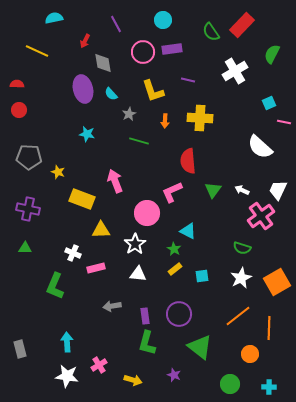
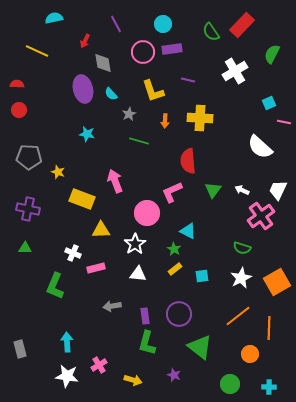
cyan circle at (163, 20): moved 4 px down
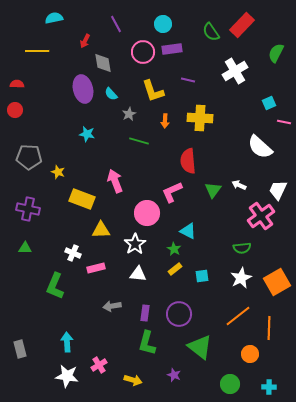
yellow line at (37, 51): rotated 25 degrees counterclockwise
green semicircle at (272, 54): moved 4 px right, 1 px up
red circle at (19, 110): moved 4 px left
white arrow at (242, 190): moved 3 px left, 5 px up
green semicircle at (242, 248): rotated 24 degrees counterclockwise
purple rectangle at (145, 316): moved 3 px up; rotated 14 degrees clockwise
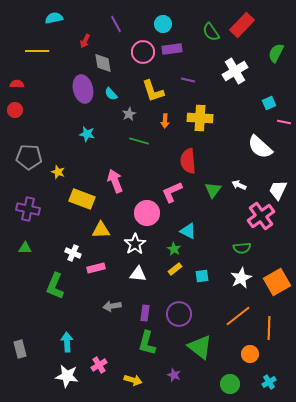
cyan cross at (269, 387): moved 5 px up; rotated 32 degrees counterclockwise
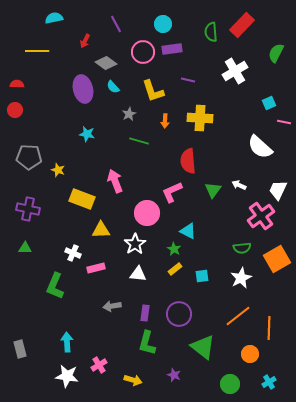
green semicircle at (211, 32): rotated 30 degrees clockwise
gray diamond at (103, 63): moved 3 px right; rotated 45 degrees counterclockwise
cyan semicircle at (111, 94): moved 2 px right, 7 px up
yellow star at (58, 172): moved 2 px up
orange square at (277, 282): moved 23 px up
green triangle at (200, 347): moved 3 px right
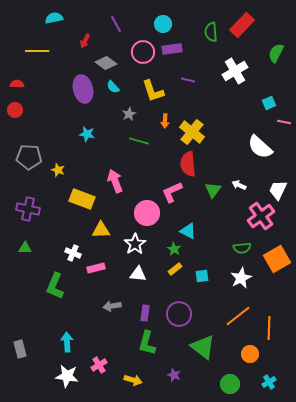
yellow cross at (200, 118): moved 8 px left, 14 px down; rotated 35 degrees clockwise
red semicircle at (188, 161): moved 3 px down
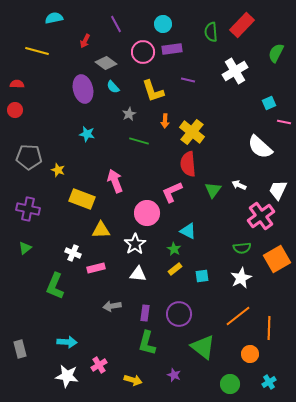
yellow line at (37, 51): rotated 15 degrees clockwise
green triangle at (25, 248): rotated 40 degrees counterclockwise
cyan arrow at (67, 342): rotated 96 degrees clockwise
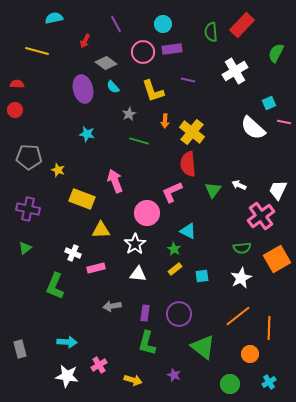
white semicircle at (260, 147): moved 7 px left, 19 px up
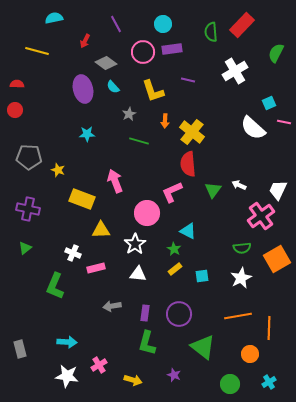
cyan star at (87, 134): rotated 14 degrees counterclockwise
orange line at (238, 316): rotated 28 degrees clockwise
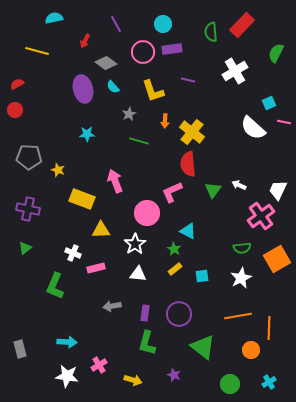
red semicircle at (17, 84): rotated 32 degrees counterclockwise
orange circle at (250, 354): moved 1 px right, 4 px up
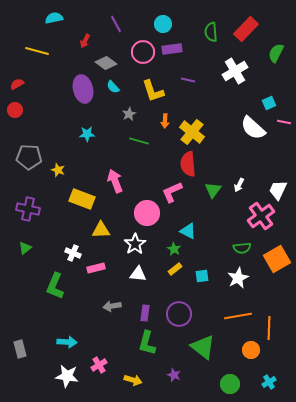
red rectangle at (242, 25): moved 4 px right, 4 px down
white arrow at (239, 185): rotated 88 degrees counterclockwise
white star at (241, 278): moved 3 px left
